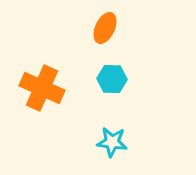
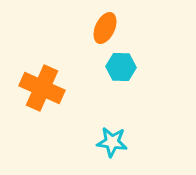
cyan hexagon: moved 9 px right, 12 px up
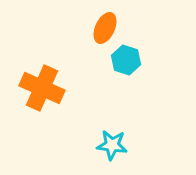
cyan hexagon: moved 5 px right, 7 px up; rotated 16 degrees clockwise
cyan star: moved 3 px down
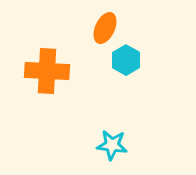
cyan hexagon: rotated 12 degrees clockwise
orange cross: moved 5 px right, 17 px up; rotated 21 degrees counterclockwise
